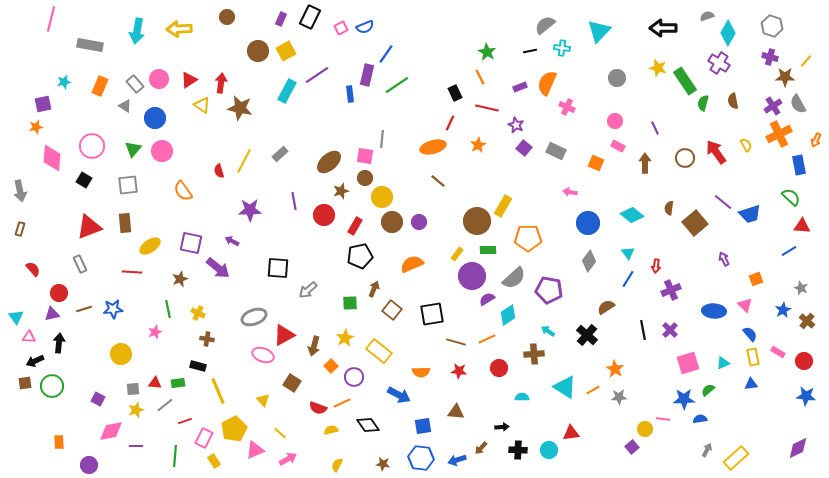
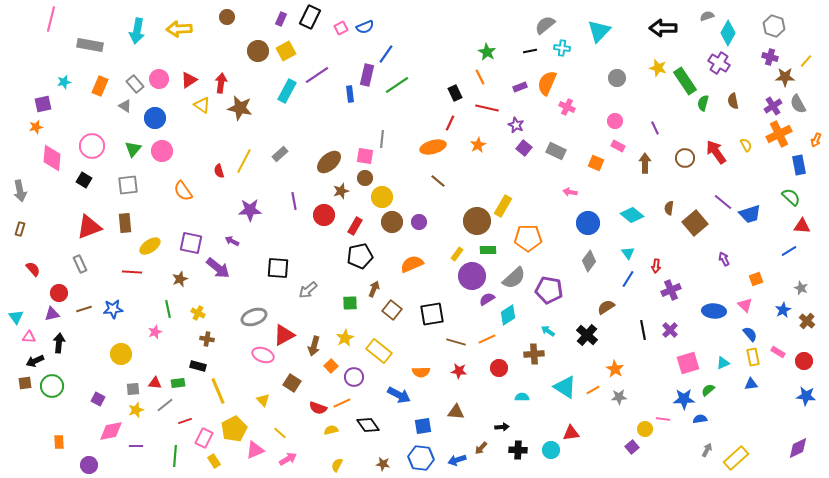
gray hexagon at (772, 26): moved 2 px right
cyan circle at (549, 450): moved 2 px right
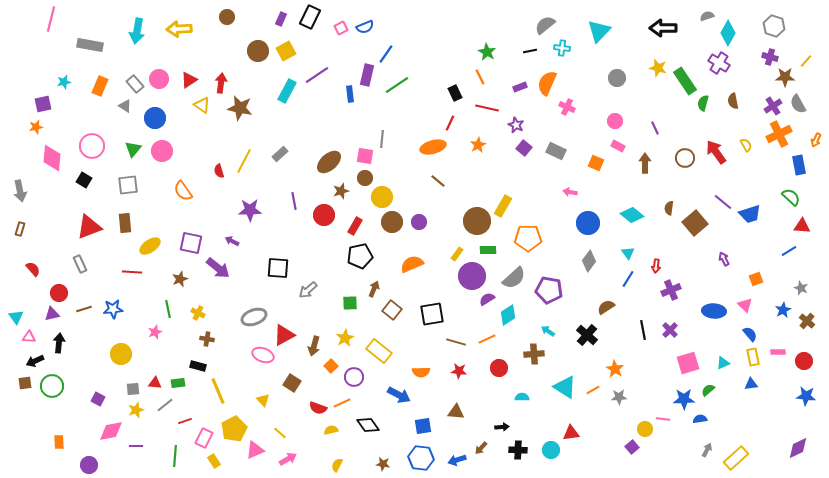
pink rectangle at (778, 352): rotated 32 degrees counterclockwise
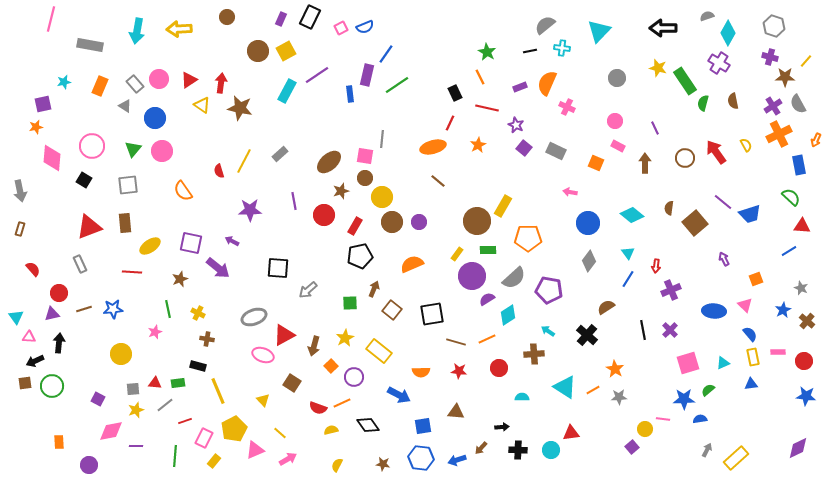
yellow rectangle at (214, 461): rotated 72 degrees clockwise
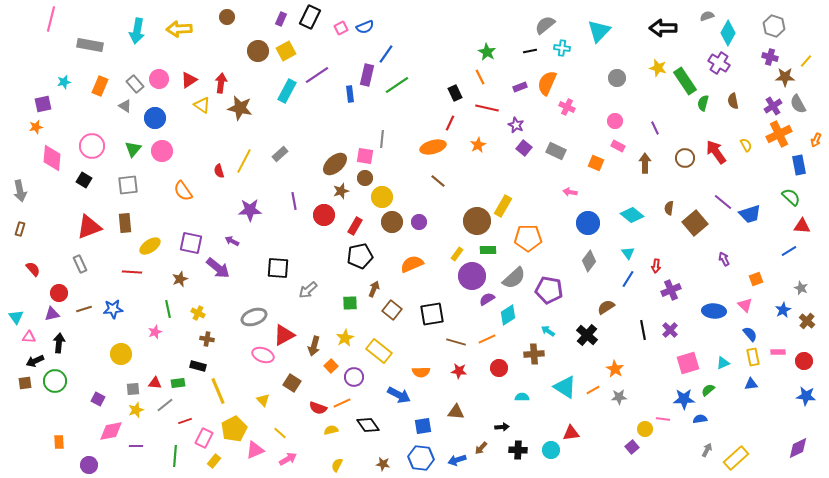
brown ellipse at (329, 162): moved 6 px right, 2 px down
green circle at (52, 386): moved 3 px right, 5 px up
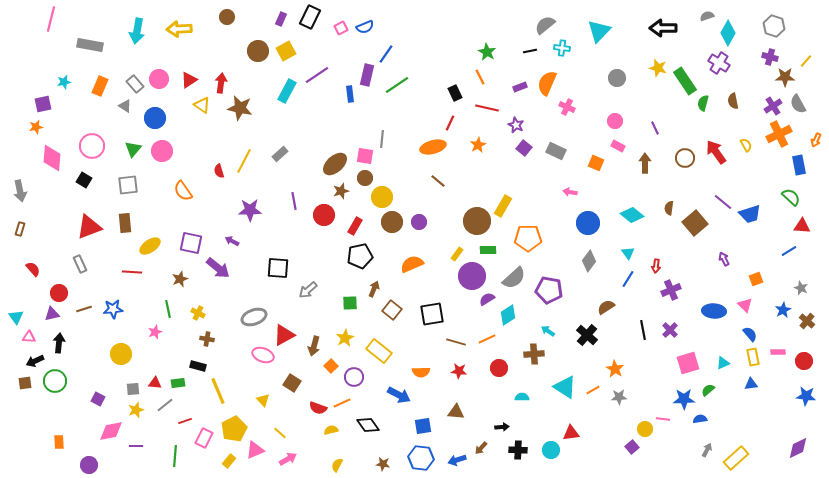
yellow rectangle at (214, 461): moved 15 px right
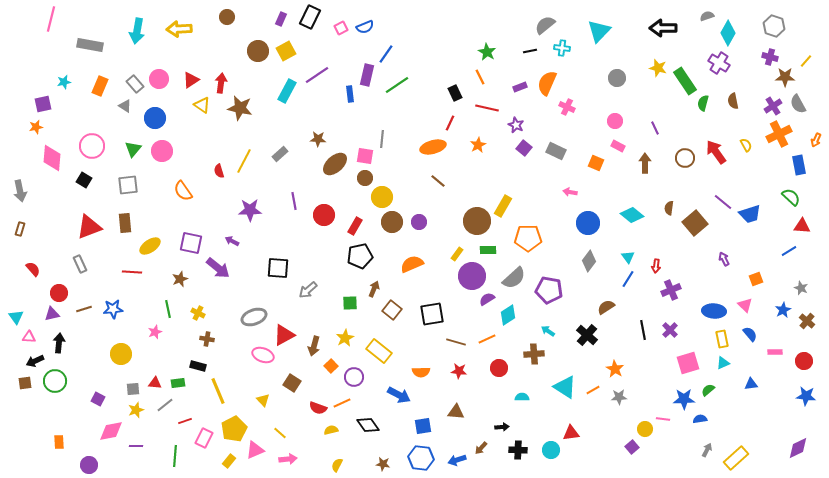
red triangle at (189, 80): moved 2 px right
brown star at (341, 191): moved 23 px left, 52 px up; rotated 21 degrees clockwise
cyan triangle at (628, 253): moved 4 px down
pink rectangle at (778, 352): moved 3 px left
yellow rectangle at (753, 357): moved 31 px left, 18 px up
pink arrow at (288, 459): rotated 24 degrees clockwise
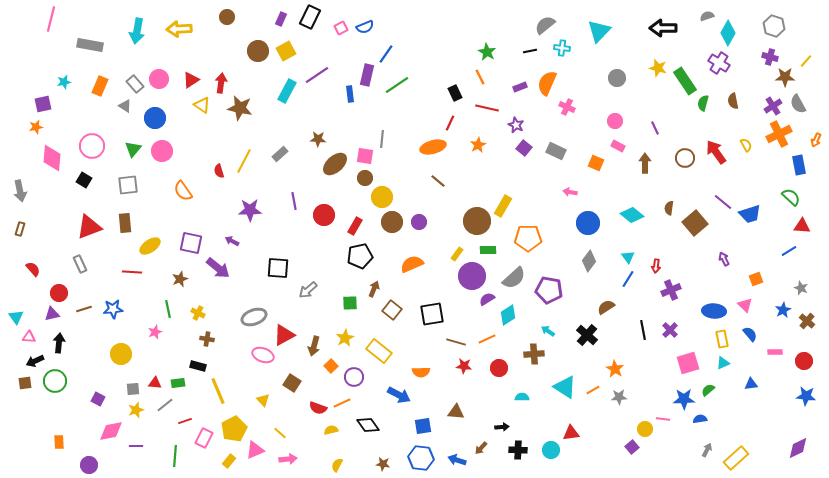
red star at (459, 371): moved 5 px right, 5 px up
blue arrow at (457, 460): rotated 36 degrees clockwise
